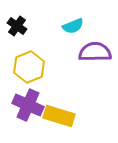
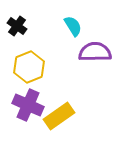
cyan semicircle: rotated 100 degrees counterclockwise
yellow rectangle: rotated 52 degrees counterclockwise
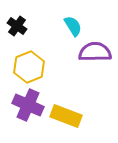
yellow rectangle: moved 7 px right; rotated 56 degrees clockwise
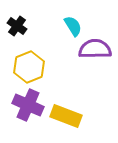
purple semicircle: moved 3 px up
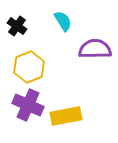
cyan semicircle: moved 10 px left, 5 px up
yellow rectangle: rotated 32 degrees counterclockwise
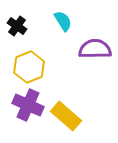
yellow rectangle: rotated 52 degrees clockwise
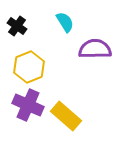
cyan semicircle: moved 2 px right, 1 px down
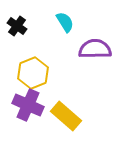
yellow hexagon: moved 4 px right, 6 px down
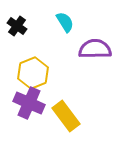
purple cross: moved 1 px right, 2 px up
yellow rectangle: rotated 12 degrees clockwise
